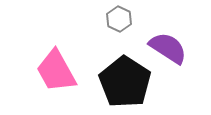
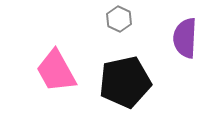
purple semicircle: moved 17 px right, 10 px up; rotated 120 degrees counterclockwise
black pentagon: rotated 27 degrees clockwise
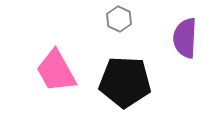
black pentagon: rotated 15 degrees clockwise
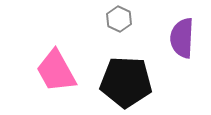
purple semicircle: moved 3 px left
black pentagon: moved 1 px right
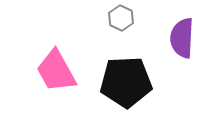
gray hexagon: moved 2 px right, 1 px up
black pentagon: rotated 6 degrees counterclockwise
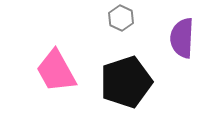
black pentagon: rotated 15 degrees counterclockwise
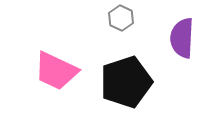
pink trapezoid: rotated 36 degrees counterclockwise
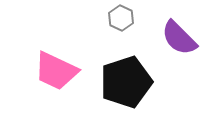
purple semicircle: moved 3 px left; rotated 48 degrees counterclockwise
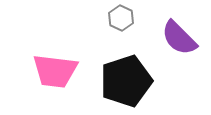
pink trapezoid: moved 1 px left; rotated 18 degrees counterclockwise
black pentagon: moved 1 px up
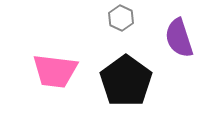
purple semicircle: rotated 27 degrees clockwise
black pentagon: rotated 18 degrees counterclockwise
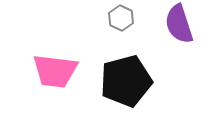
purple semicircle: moved 14 px up
black pentagon: rotated 21 degrees clockwise
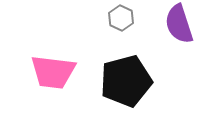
pink trapezoid: moved 2 px left, 1 px down
